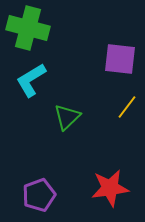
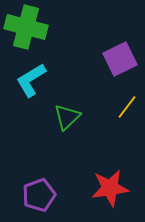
green cross: moved 2 px left, 1 px up
purple square: rotated 32 degrees counterclockwise
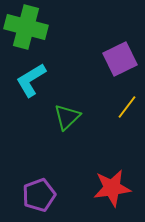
red star: moved 2 px right
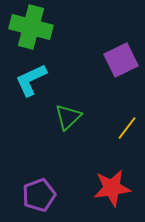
green cross: moved 5 px right
purple square: moved 1 px right, 1 px down
cyan L-shape: rotated 6 degrees clockwise
yellow line: moved 21 px down
green triangle: moved 1 px right
